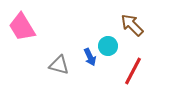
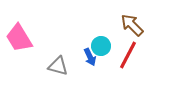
pink trapezoid: moved 3 px left, 11 px down
cyan circle: moved 7 px left
gray triangle: moved 1 px left, 1 px down
red line: moved 5 px left, 16 px up
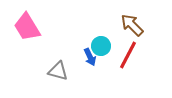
pink trapezoid: moved 8 px right, 11 px up
gray triangle: moved 5 px down
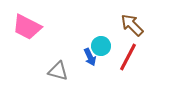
pink trapezoid: rotated 32 degrees counterclockwise
red line: moved 2 px down
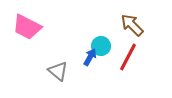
blue arrow: rotated 126 degrees counterclockwise
gray triangle: rotated 25 degrees clockwise
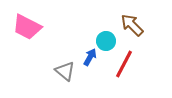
cyan circle: moved 5 px right, 5 px up
red line: moved 4 px left, 7 px down
gray triangle: moved 7 px right
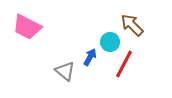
cyan circle: moved 4 px right, 1 px down
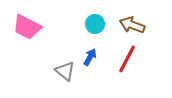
brown arrow: rotated 25 degrees counterclockwise
cyan circle: moved 15 px left, 18 px up
red line: moved 3 px right, 5 px up
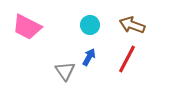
cyan circle: moved 5 px left, 1 px down
blue arrow: moved 1 px left
gray triangle: rotated 15 degrees clockwise
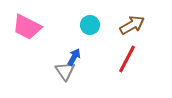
brown arrow: rotated 130 degrees clockwise
blue arrow: moved 15 px left
